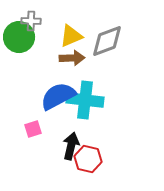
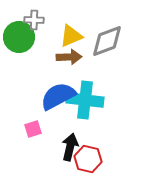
gray cross: moved 3 px right, 1 px up
brown arrow: moved 3 px left, 1 px up
black arrow: moved 1 px left, 1 px down
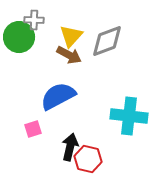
yellow triangle: rotated 25 degrees counterclockwise
brown arrow: moved 2 px up; rotated 30 degrees clockwise
cyan cross: moved 44 px right, 16 px down
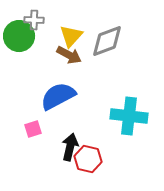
green circle: moved 1 px up
